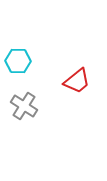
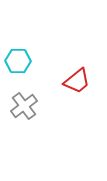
gray cross: rotated 20 degrees clockwise
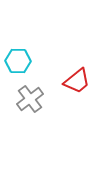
gray cross: moved 6 px right, 7 px up
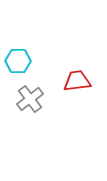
red trapezoid: rotated 148 degrees counterclockwise
